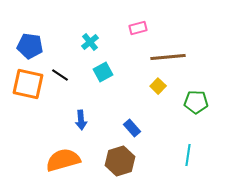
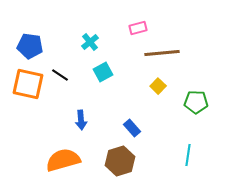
brown line: moved 6 px left, 4 px up
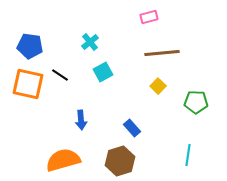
pink rectangle: moved 11 px right, 11 px up
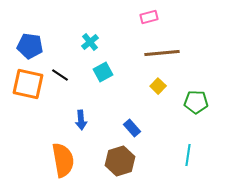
orange semicircle: rotated 96 degrees clockwise
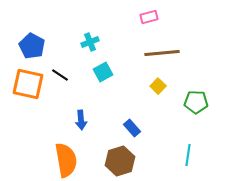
cyan cross: rotated 18 degrees clockwise
blue pentagon: moved 2 px right; rotated 20 degrees clockwise
orange semicircle: moved 3 px right
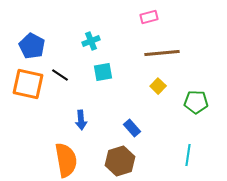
cyan cross: moved 1 px right, 1 px up
cyan square: rotated 18 degrees clockwise
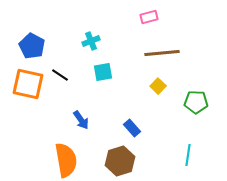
blue arrow: rotated 30 degrees counterclockwise
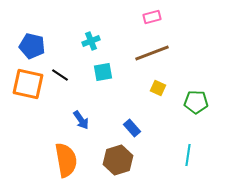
pink rectangle: moved 3 px right
blue pentagon: rotated 15 degrees counterclockwise
brown line: moved 10 px left; rotated 16 degrees counterclockwise
yellow square: moved 2 px down; rotated 21 degrees counterclockwise
brown hexagon: moved 2 px left, 1 px up
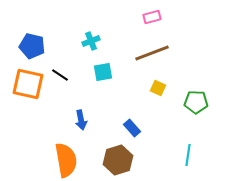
blue arrow: rotated 24 degrees clockwise
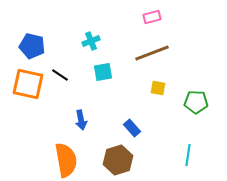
yellow square: rotated 14 degrees counterclockwise
